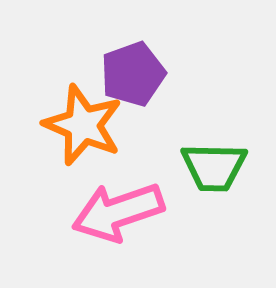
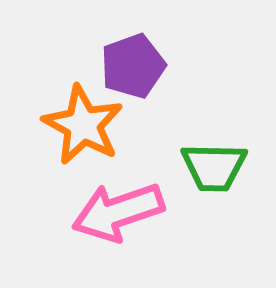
purple pentagon: moved 8 px up
orange star: rotated 6 degrees clockwise
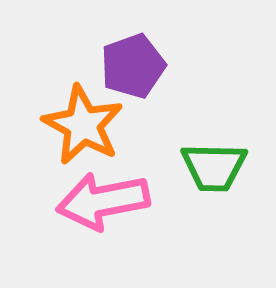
pink arrow: moved 15 px left, 11 px up; rotated 8 degrees clockwise
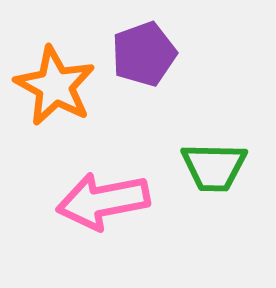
purple pentagon: moved 11 px right, 12 px up
orange star: moved 28 px left, 39 px up
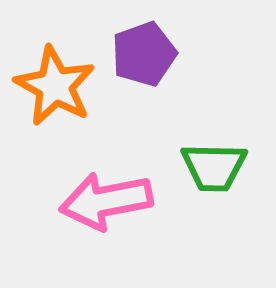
pink arrow: moved 3 px right
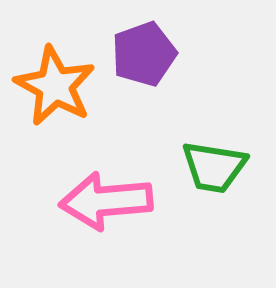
green trapezoid: rotated 8 degrees clockwise
pink arrow: rotated 6 degrees clockwise
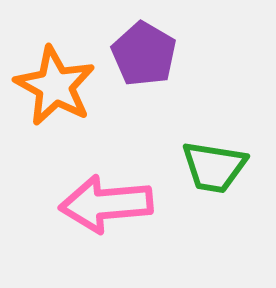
purple pentagon: rotated 22 degrees counterclockwise
pink arrow: moved 3 px down
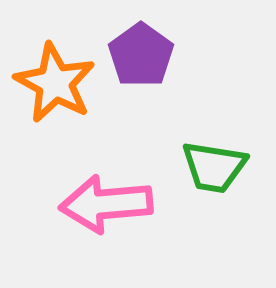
purple pentagon: moved 3 px left, 1 px down; rotated 6 degrees clockwise
orange star: moved 3 px up
